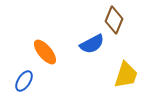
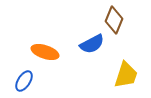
orange ellipse: rotated 32 degrees counterclockwise
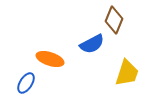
orange ellipse: moved 5 px right, 7 px down
yellow trapezoid: moved 1 px right, 2 px up
blue ellipse: moved 2 px right, 2 px down
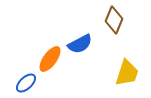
blue semicircle: moved 12 px left
orange ellipse: rotated 72 degrees counterclockwise
blue ellipse: rotated 15 degrees clockwise
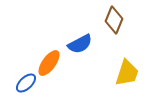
orange ellipse: moved 1 px left, 4 px down
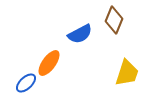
blue semicircle: moved 10 px up
